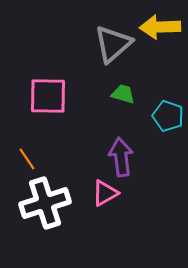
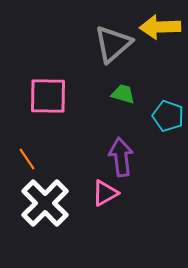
white cross: rotated 27 degrees counterclockwise
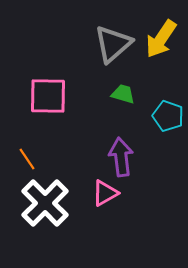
yellow arrow: moved 1 px right, 12 px down; rotated 54 degrees counterclockwise
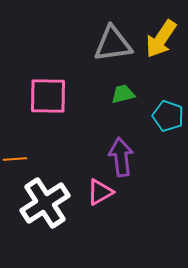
gray triangle: rotated 33 degrees clockwise
green trapezoid: rotated 30 degrees counterclockwise
orange line: moved 12 px left; rotated 60 degrees counterclockwise
pink triangle: moved 5 px left, 1 px up
white cross: rotated 12 degrees clockwise
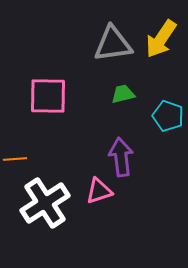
pink triangle: moved 1 px left, 1 px up; rotated 12 degrees clockwise
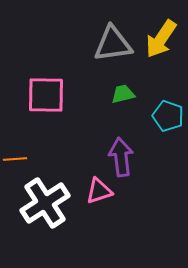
pink square: moved 2 px left, 1 px up
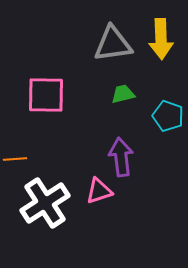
yellow arrow: rotated 36 degrees counterclockwise
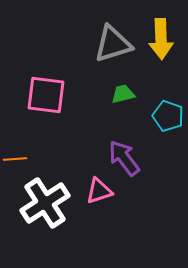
gray triangle: rotated 9 degrees counterclockwise
pink square: rotated 6 degrees clockwise
purple arrow: moved 3 px right, 1 px down; rotated 30 degrees counterclockwise
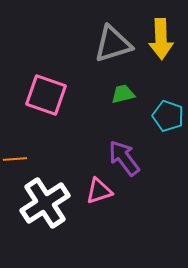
pink square: rotated 12 degrees clockwise
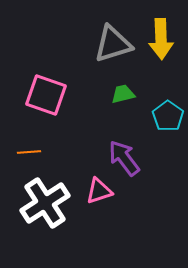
cyan pentagon: rotated 16 degrees clockwise
orange line: moved 14 px right, 7 px up
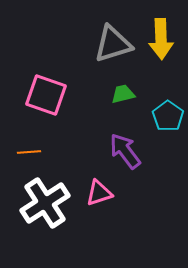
purple arrow: moved 1 px right, 7 px up
pink triangle: moved 2 px down
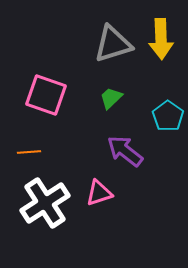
green trapezoid: moved 12 px left, 4 px down; rotated 30 degrees counterclockwise
purple arrow: rotated 15 degrees counterclockwise
